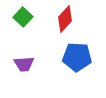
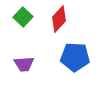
red diamond: moved 6 px left
blue pentagon: moved 2 px left
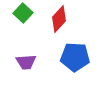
green square: moved 4 px up
purple trapezoid: moved 2 px right, 2 px up
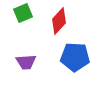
green square: rotated 24 degrees clockwise
red diamond: moved 2 px down
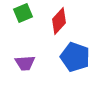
blue pentagon: rotated 16 degrees clockwise
purple trapezoid: moved 1 px left, 1 px down
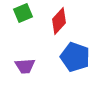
purple trapezoid: moved 3 px down
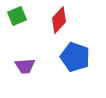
green square: moved 6 px left, 3 px down
red diamond: moved 1 px up
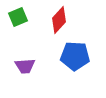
green square: moved 1 px right, 1 px down
blue pentagon: moved 1 px up; rotated 16 degrees counterclockwise
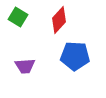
green square: rotated 36 degrees counterclockwise
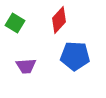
green square: moved 3 px left, 6 px down
purple trapezoid: moved 1 px right
